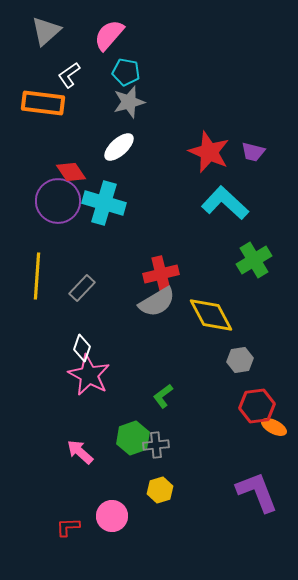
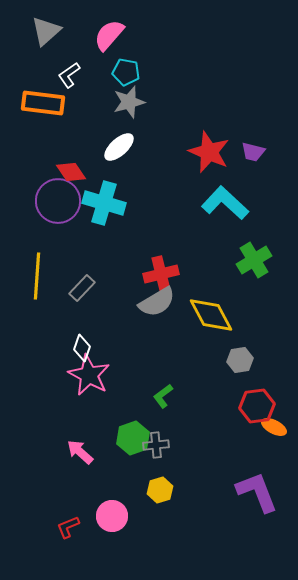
red L-shape: rotated 20 degrees counterclockwise
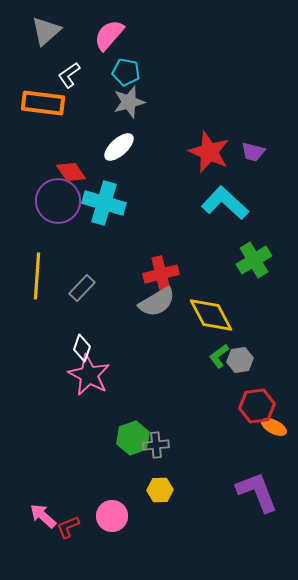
green L-shape: moved 56 px right, 40 px up
pink arrow: moved 37 px left, 64 px down
yellow hexagon: rotated 15 degrees clockwise
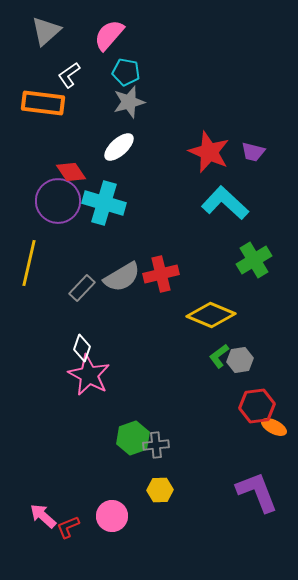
yellow line: moved 8 px left, 13 px up; rotated 9 degrees clockwise
gray semicircle: moved 35 px left, 25 px up
yellow diamond: rotated 39 degrees counterclockwise
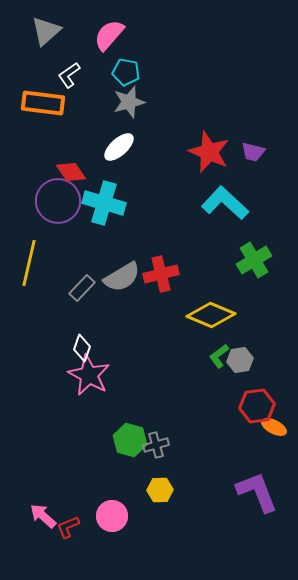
green hexagon: moved 3 px left, 2 px down; rotated 24 degrees counterclockwise
gray cross: rotated 10 degrees counterclockwise
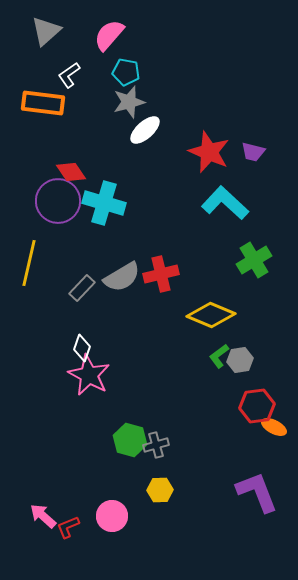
white ellipse: moved 26 px right, 17 px up
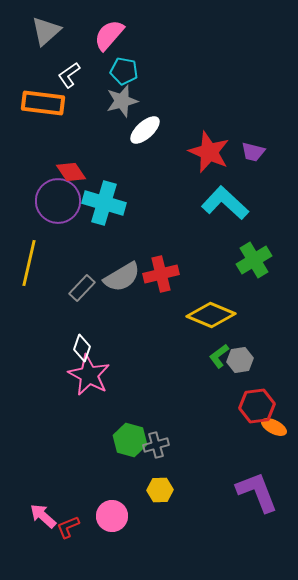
cyan pentagon: moved 2 px left, 1 px up
gray star: moved 7 px left, 1 px up
